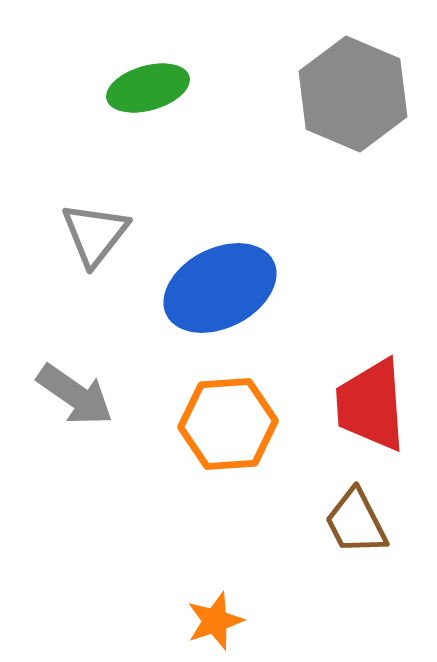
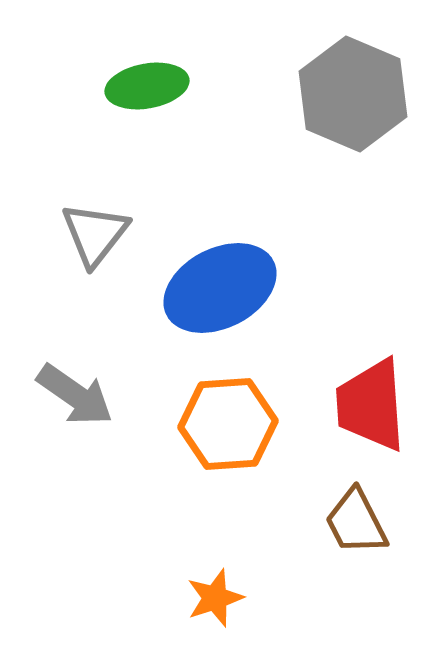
green ellipse: moved 1 px left, 2 px up; rotated 6 degrees clockwise
orange star: moved 23 px up
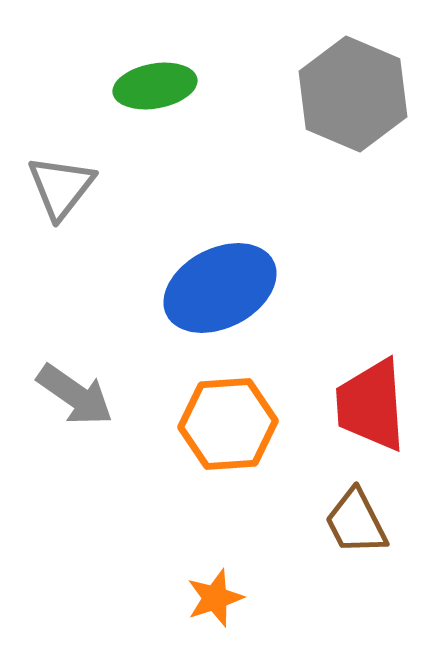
green ellipse: moved 8 px right
gray triangle: moved 34 px left, 47 px up
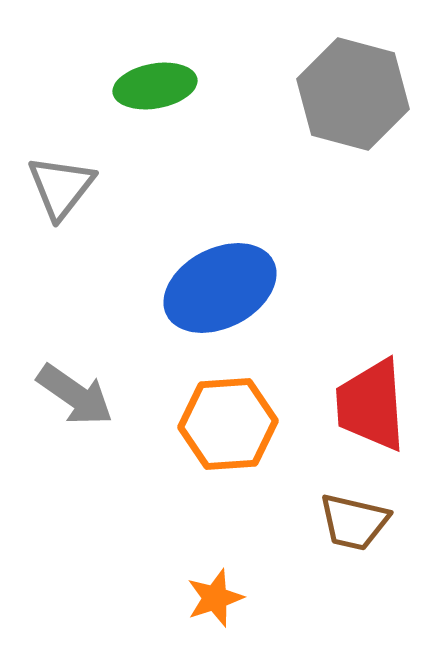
gray hexagon: rotated 8 degrees counterclockwise
brown trapezoid: moved 2 px left; rotated 50 degrees counterclockwise
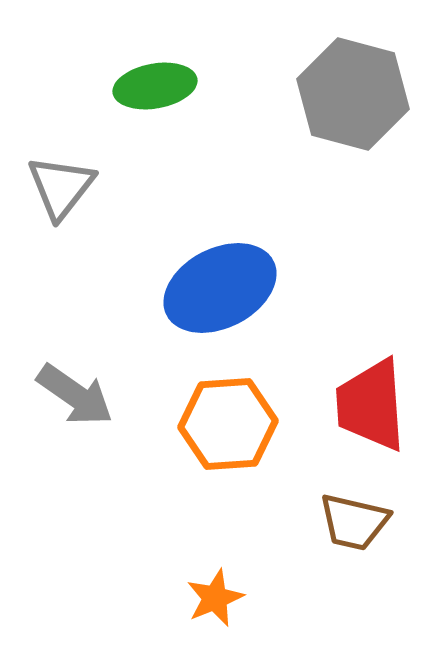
orange star: rotated 4 degrees counterclockwise
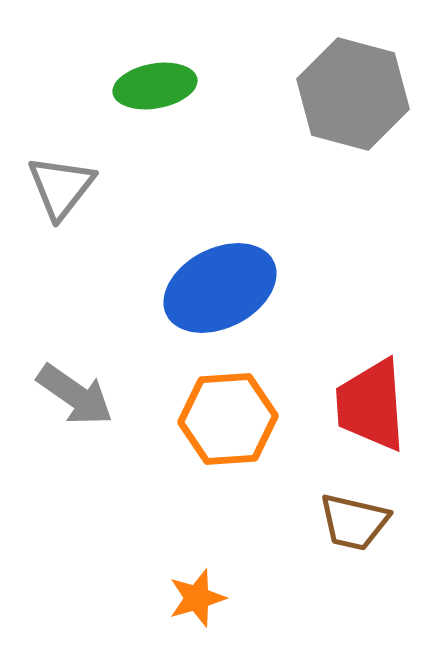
orange hexagon: moved 5 px up
orange star: moved 18 px left; rotated 6 degrees clockwise
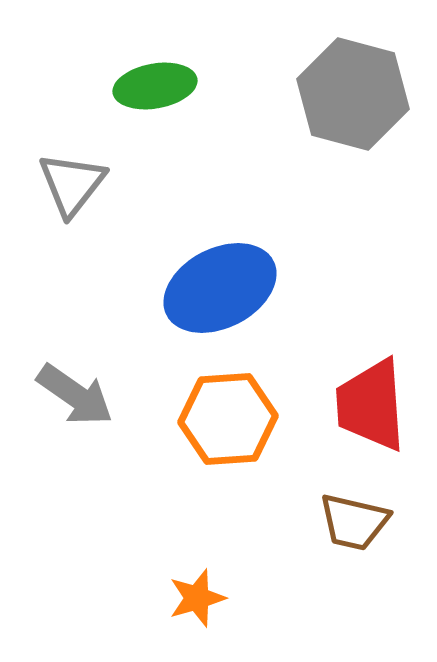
gray triangle: moved 11 px right, 3 px up
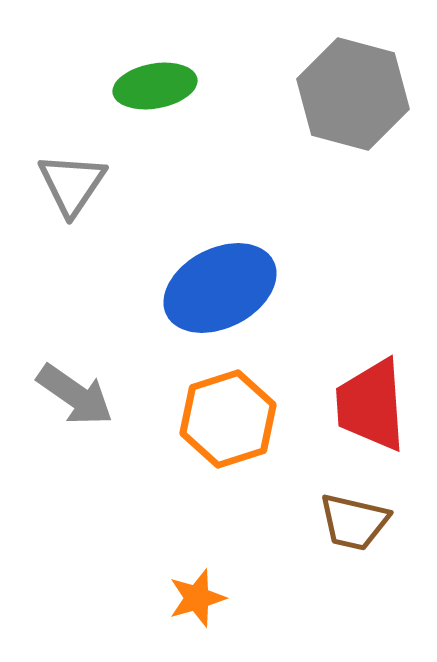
gray triangle: rotated 4 degrees counterclockwise
orange hexagon: rotated 14 degrees counterclockwise
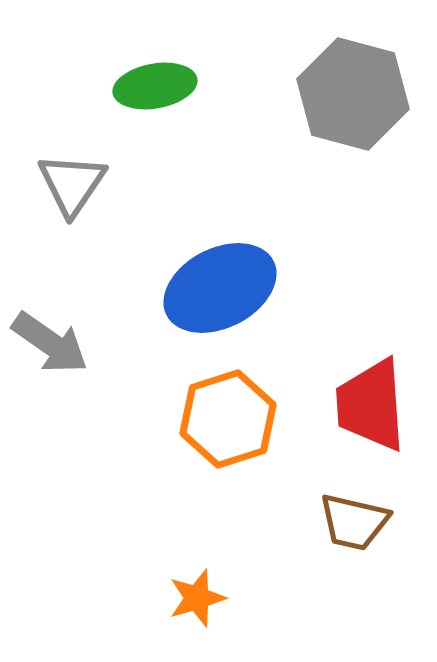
gray arrow: moved 25 px left, 52 px up
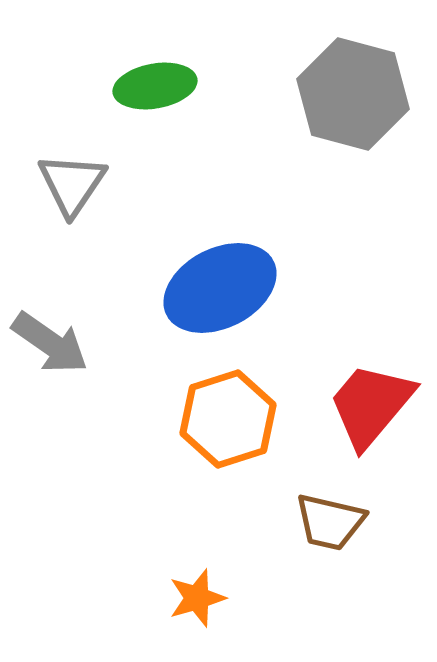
red trapezoid: rotated 44 degrees clockwise
brown trapezoid: moved 24 px left
